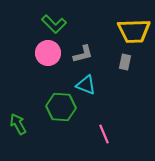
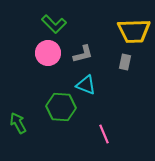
green arrow: moved 1 px up
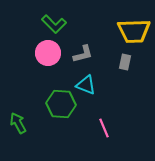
green hexagon: moved 3 px up
pink line: moved 6 px up
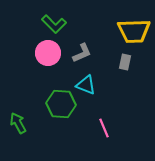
gray L-shape: moved 1 px left, 1 px up; rotated 10 degrees counterclockwise
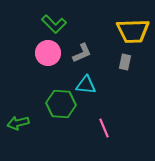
yellow trapezoid: moved 1 px left
cyan triangle: rotated 15 degrees counterclockwise
green arrow: rotated 75 degrees counterclockwise
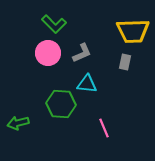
cyan triangle: moved 1 px right, 1 px up
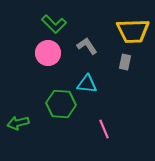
gray L-shape: moved 5 px right, 7 px up; rotated 100 degrees counterclockwise
pink line: moved 1 px down
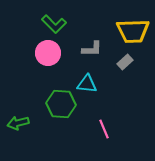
gray L-shape: moved 5 px right, 3 px down; rotated 125 degrees clockwise
gray rectangle: rotated 35 degrees clockwise
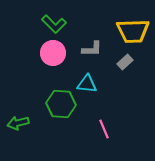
pink circle: moved 5 px right
